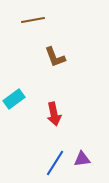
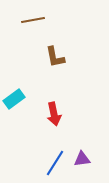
brown L-shape: rotated 10 degrees clockwise
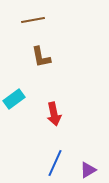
brown L-shape: moved 14 px left
purple triangle: moved 6 px right, 11 px down; rotated 24 degrees counterclockwise
blue line: rotated 8 degrees counterclockwise
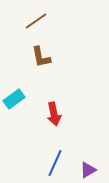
brown line: moved 3 px right, 1 px down; rotated 25 degrees counterclockwise
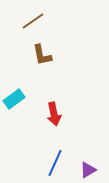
brown line: moved 3 px left
brown L-shape: moved 1 px right, 2 px up
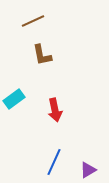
brown line: rotated 10 degrees clockwise
red arrow: moved 1 px right, 4 px up
blue line: moved 1 px left, 1 px up
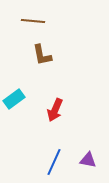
brown line: rotated 30 degrees clockwise
red arrow: rotated 35 degrees clockwise
purple triangle: moved 10 px up; rotated 42 degrees clockwise
